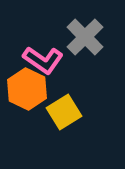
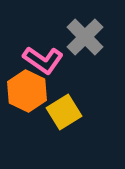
orange hexagon: moved 2 px down
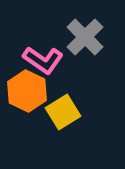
yellow square: moved 1 px left
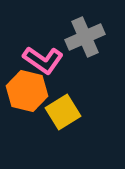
gray cross: rotated 21 degrees clockwise
orange hexagon: rotated 12 degrees counterclockwise
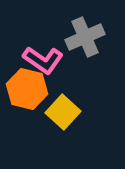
orange hexagon: moved 2 px up
yellow square: rotated 16 degrees counterclockwise
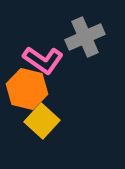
yellow square: moved 21 px left, 9 px down
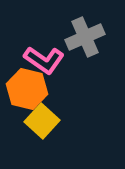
pink L-shape: moved 1 px right
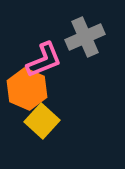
pink L-shape: rotated 57 degrees counterclockwise
orange hexagon: rotated 9 degrees clockwise
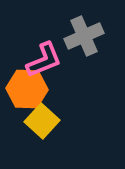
gray cross: moved 1 px left, 1 px up
orange hexagon: rotated 21 degrees counterclockwise
